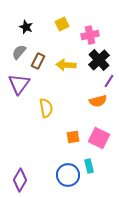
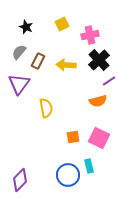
purple line: rotated 24 degrees clockwise
purple diamond: rotated 15 degrees clockwise
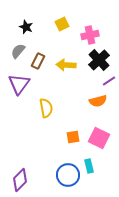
gray semicircle: moved 1 px left, 1 px up
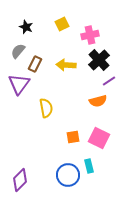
brown rectangle: moved 3 px left, 3 px down
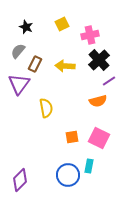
yellow arrow: moved 1 px left, 1 px down
orange square: moved 1 px left
cyan rectangle: rotated 24 degrees clockwise
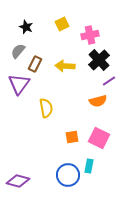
purple diamond: moved 2 px left, 1 px down; rotated 60 degrees clockwise
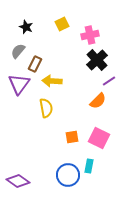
black cross: moved 2 px left
yellow arrow: moved 13 px left, 15 px down
orange semicircle: rotated 30 degrees counterclockwise
purple diamond: rotated 20 degrees clockwise
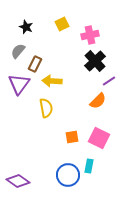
black cross: moved 2 px left, 1 px down
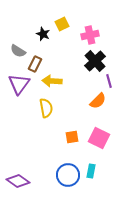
black star: moved 17 px right, 7 px down
gray semicircle: rotated 98 degrees counterclockwise
purple line: rotated 72 degrees counterclockwise
cyan rectangle: moved 2 px right, 5 px down
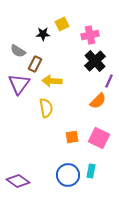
black star: rotated 24 degrees counterclockwise
purple line: rotated 40 degrees clockwise
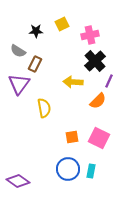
black star: moved 7 px left, 3 px up
yellow arrow: moved 21 px right, 1 px down
yellow semicircle: moved 2 px left
blue circle: moved 6 px up
